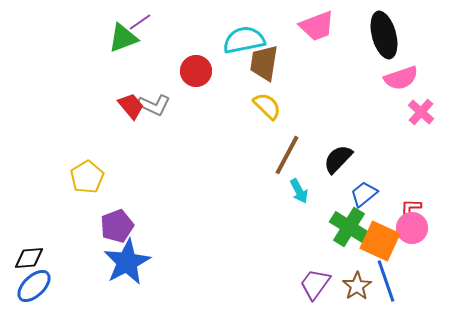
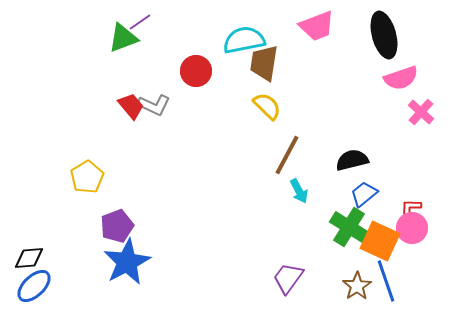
black semicircle: moved 14 px right, 1 px down; rotated 32 degrees clockwise
purple trapezoid: moved 27 px left, 6 px up
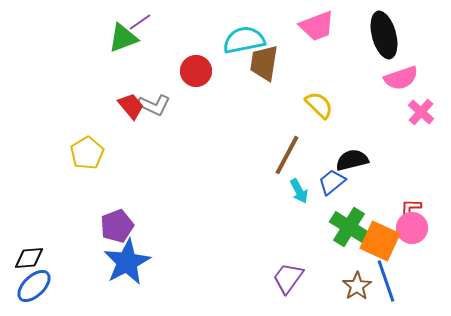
yellow semicircle: moved 52 px right, 1 px up
yellow pentagon: moved 24 px up
blue trapezoid: moved 32 px left, 12 px up
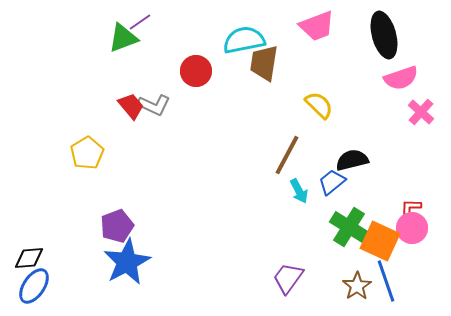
blue ellipse: rotated 12 degrees counterclockwise
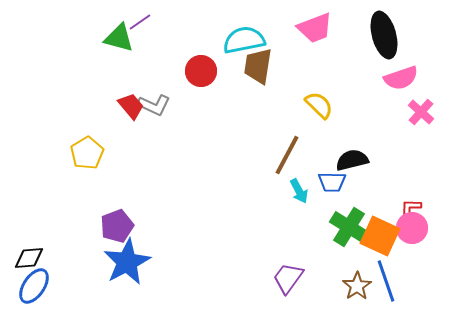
pink trapezoid: moved 2 px left, 2 px down
green triangle: moved 4 px left; rotated 36 degrees clockwise
brown trapezoid: moved 6 px left, 3 px down
red circle: moved 5 px right
blue trapezoid: rotated 140 degrees counterclockwise
orange square: moved 5 px up
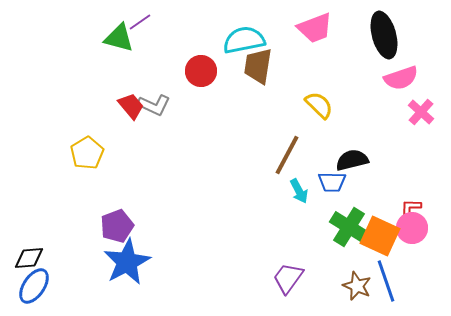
brown star: rotated 16 degrees counterclockwise
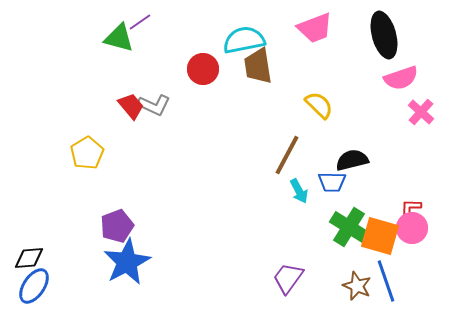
brown trapezoid: rotated 18 degrees counterclockwise
red circle: moved 2 px right, 2 px up
orange square: rotated 9 degrees counterclockwise
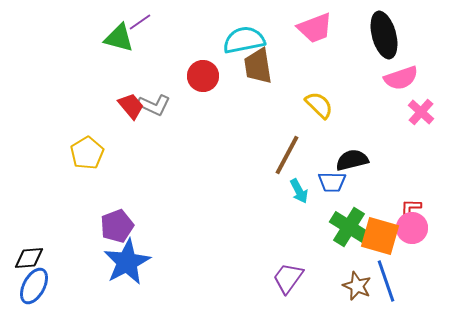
red circle: moved 7 px down
blue ellipse: rotated 6 degrees counterclockwise
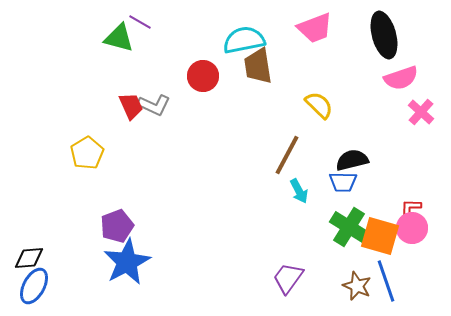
purple line: rotated 65 degrees clockwise
red trapezoid: rotated 16 degrees clockwise
blue trapezoid: moved 11 px right
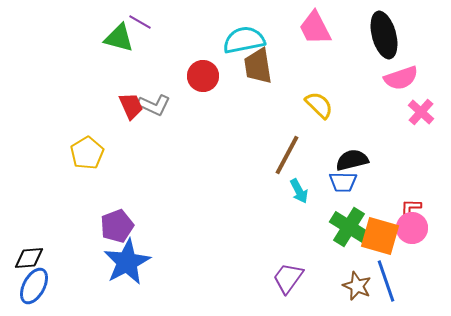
pink trapezoid: rotated 84 degrees clockwise
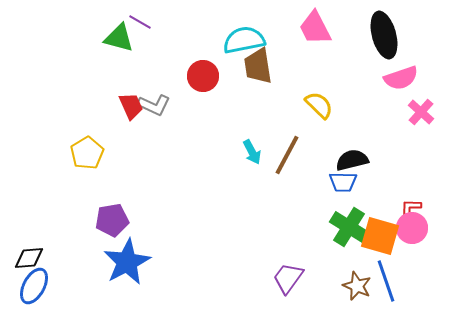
cyan arrow: moved 47 px left, 39 px up
purple pentagon: moved 5 px left, 6 px up; rotated 12 degrees clockwise
